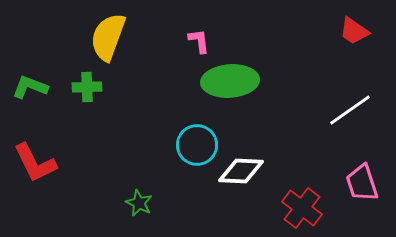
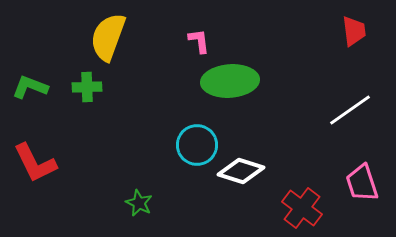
red trapezoid: rotated 132 degrees counterclockwise
white diamond: rotated 15 degrees clockwise
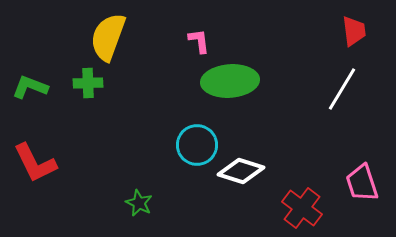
green cross: moved 1 px right, 4 px up
white line: moved 8 px left, 21 px up; rotated 24 degrees counterclockwise
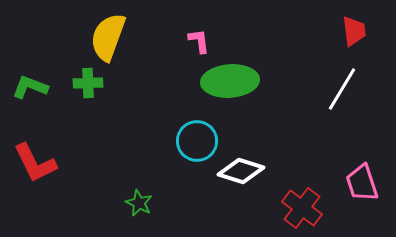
cyan circle: moved 4 px up
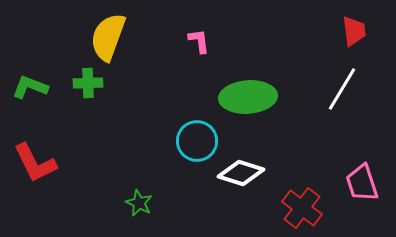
green ellipse: moved 18 px right, 16 px down
white diamond: moved 2 px down
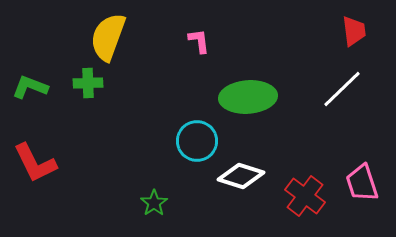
white line: rotated 15 degrees clockwise
white diamond: moved 3 px down
green star: moved 15 px right; rotated 12 degrees clockwise
red cross: moved 3 px right, 12 px up
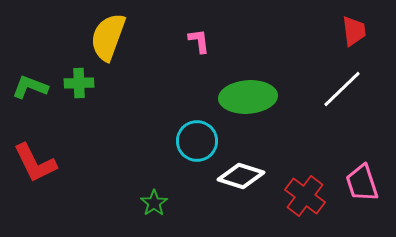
green cross: moved 9 px left
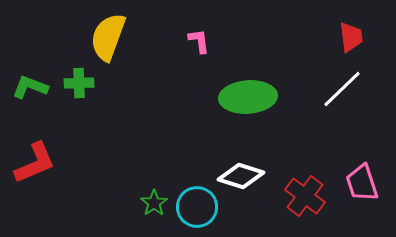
red trapezoid: moved 3 px left, 6 px down
cyan circle: moved 66 px down
red L-shape: rotated 87 degrees counterclockwise
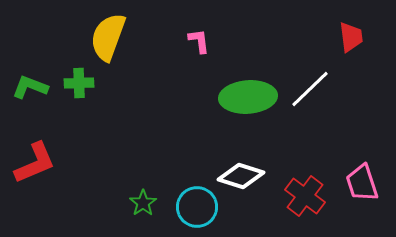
white line: moved 32 px left
green star: moved 11 px left
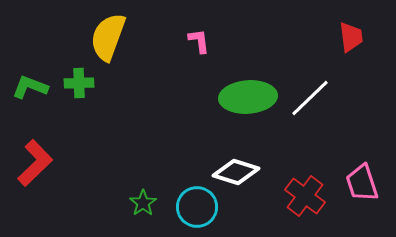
white line: moved 9 px down
red L-shape: rotated 21 degrees counterclockwise
white diamond: moved 5 px left, 4 px up
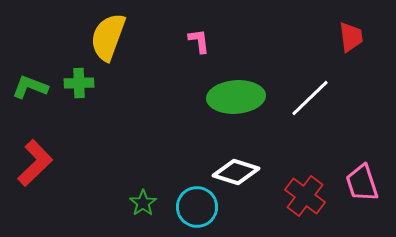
green ellipse: moved 12 px left
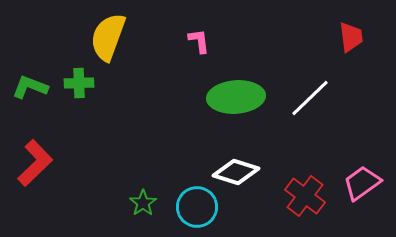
pink trapezoid: rotated 72 degrees clockwise
